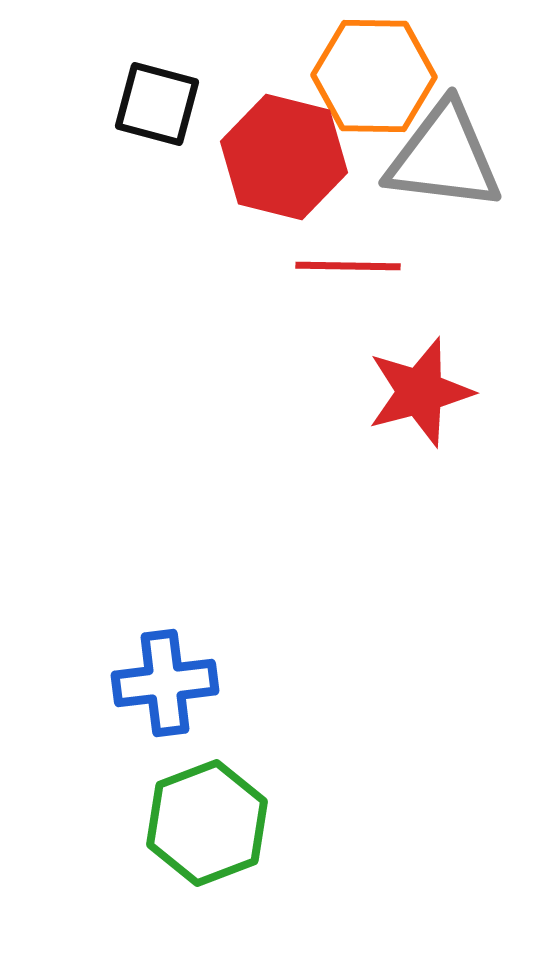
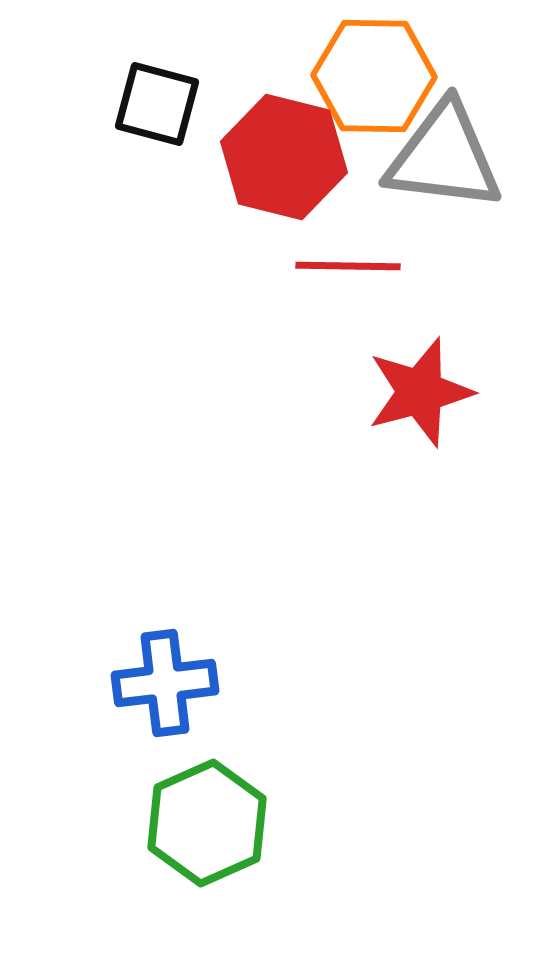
green hexagon: rotated 3 degrees counterclockwise
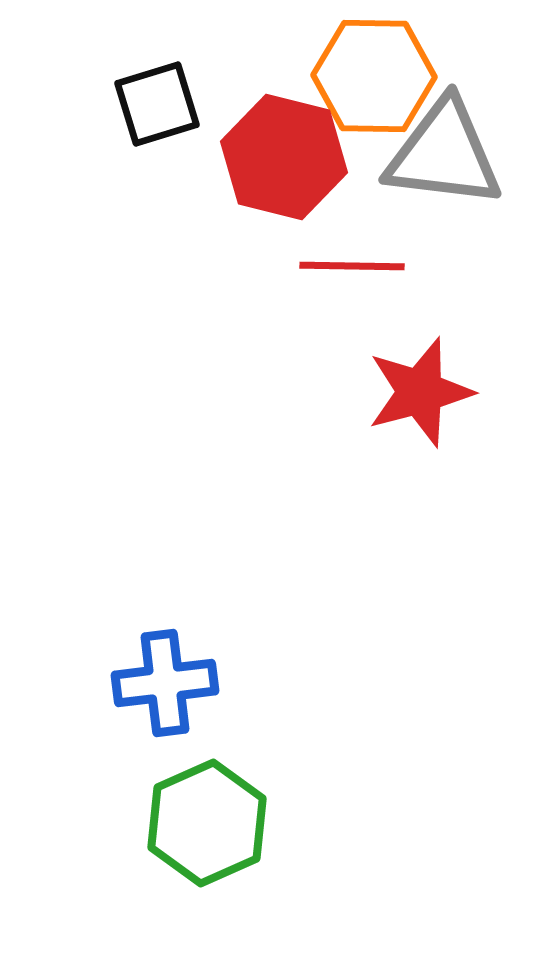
black square: rotated 32 degrees counterclockwise
gray triangle: moved 3 px up
red line: moved 4 px right
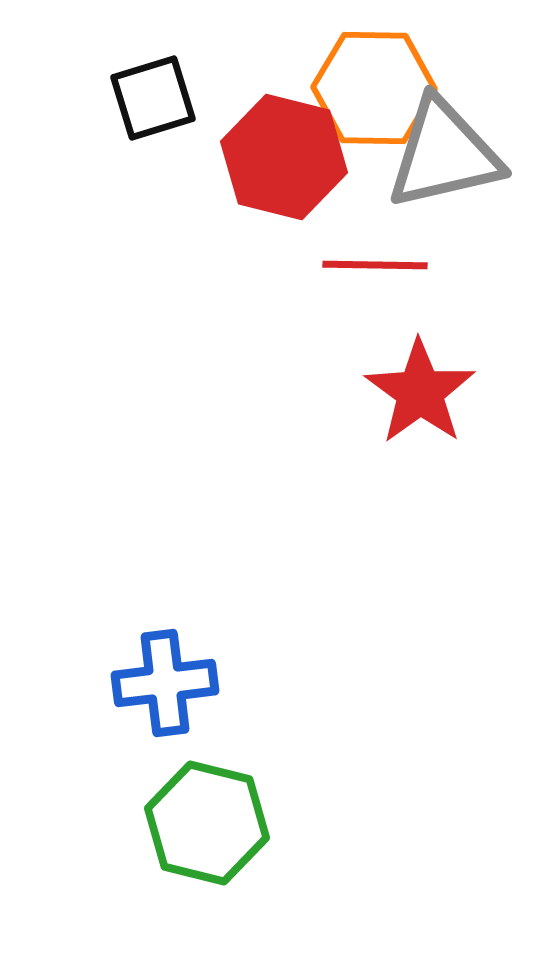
orange hexagon: moved 12 px down
black square: moved 4 px left, 6 px up
gray triangle: rotated 20 degrees counterclockwise
red line: moved 23 px right, 1 px up
red star: rotated 21 degrees counterclockwise
green hexagon: rotated 22 degrees counterclockwise
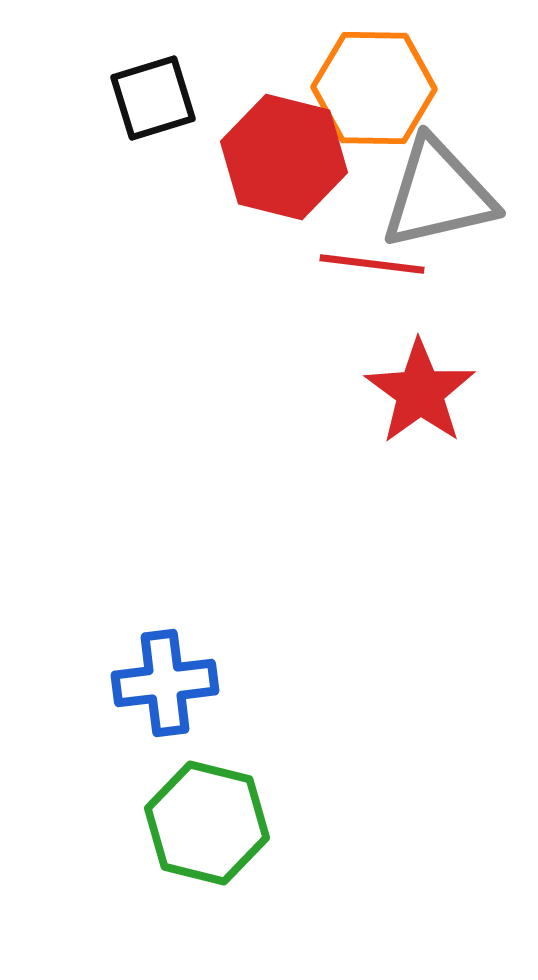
gray triangle: moved 6 px left, 40 px down
red line: moved 3 px left, 1 px up; rotated 6 degrees clockwise
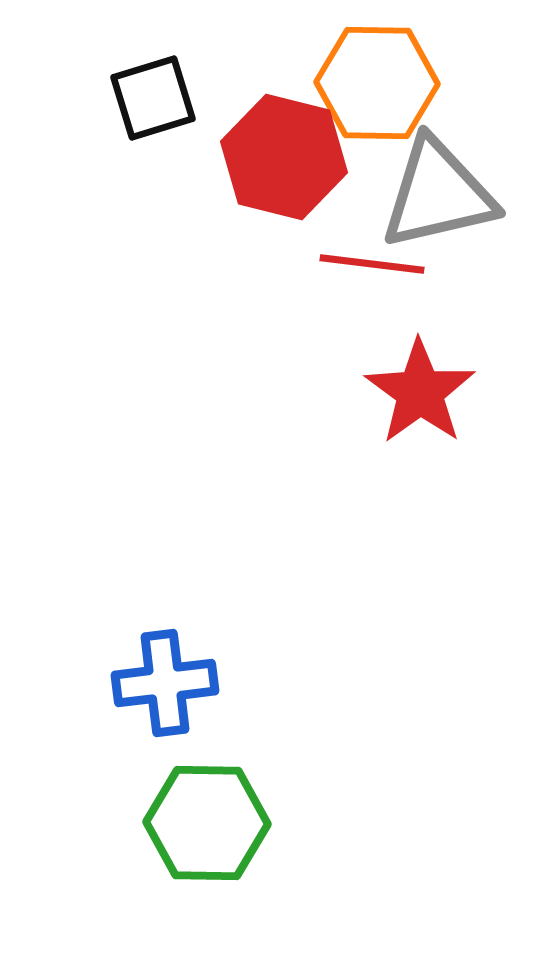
orange hexagon: moved 3 px right, 5 px up
green hexagon: rotated 13 degrees counterclockwise
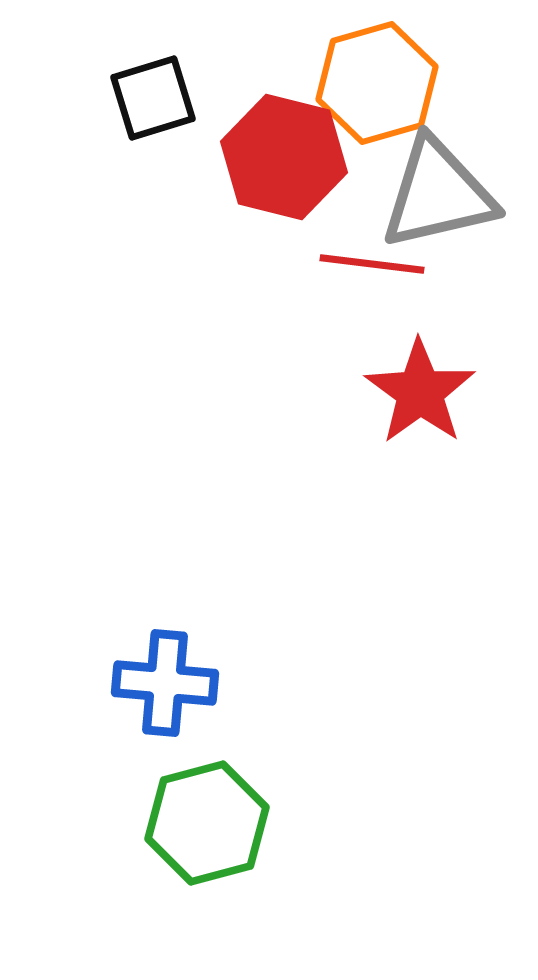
orange hexagon: rotated 17 degrees counterclockwise
blue cross: rotated 12 degrees clockwise
green hexagon: rotated 16 degrees counterclockwise
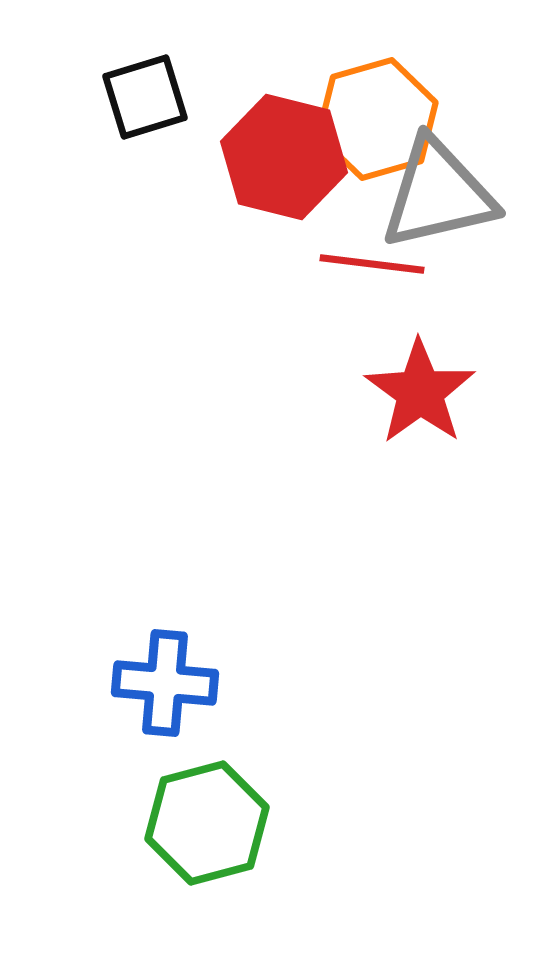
orange hexagon: moved 36 px down
black square: moved 8 px left, 1 px up
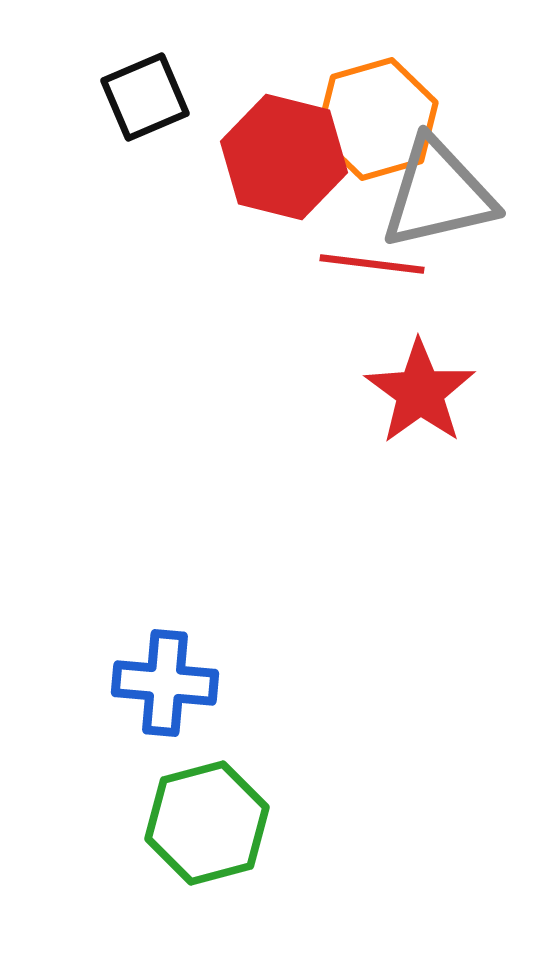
black square: rotated 6 degrees counterclockwise
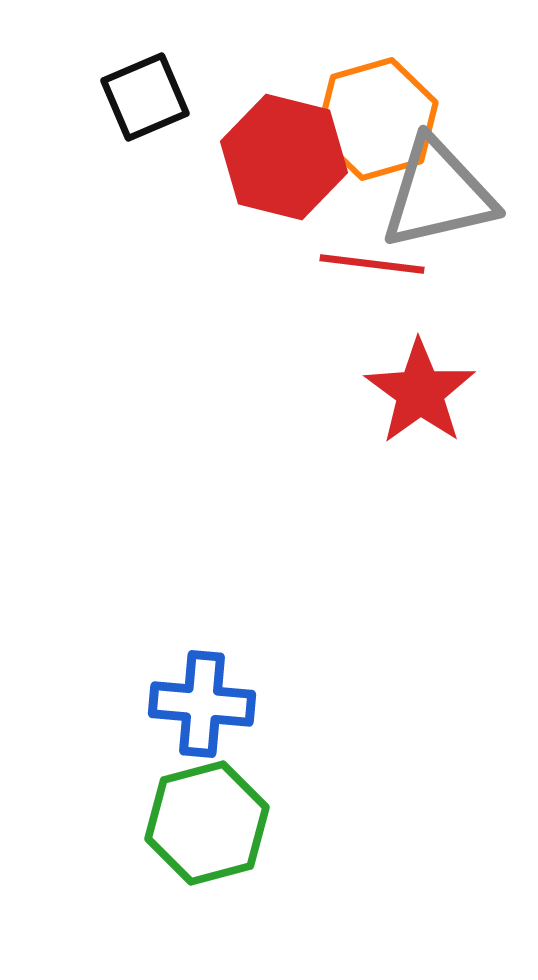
blue cross: moved 37 px right, 21 px down
